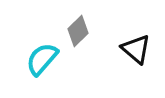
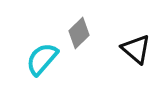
gray diamond: moved 1 px right, 2 px down
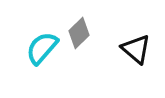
cyan semicircle: moved 11 px up
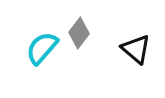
gray diamond: rotated 8 degrees counterclockwise
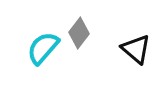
cyan semicircle: moved 1 px right
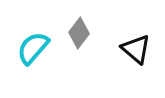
cyan semicircle: moved 10 px left
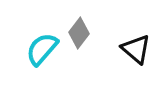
cyan semicircle: moved 9 px right, 1 px down
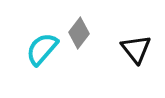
black triangle: rotated 12 degrees clockwise
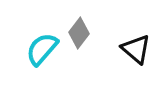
black triangle: rotated 12 degrees counterclockwise
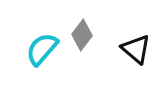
gray diamond: moved 3 px right, 2 px down
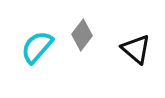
cyan semicircle: moved 5 px left, 2 px up
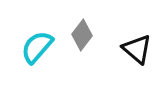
black triangle: moved 1 px right
